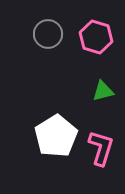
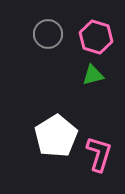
green triangle: moved 10 px left, 16 px up
pink L-shape: moved 2 px left, 6 px down
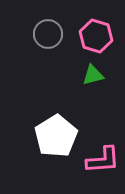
pink hexagon: moved 1 px up
pink L-shape: moved 4 px right, 6 px down; rotated 69 degrees clockwise
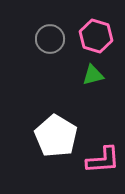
gray circle: moved 2 px right, 5 px down
white pentagon: rotated 9 degrees counterclockwise
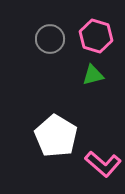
pink L-shape: moved 4 px down; rotated 45 degrees clockwise
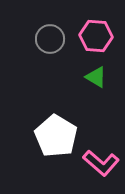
pink hexagon: rotated 12 degrees counterclockwise
green triangle: moved 3 px right, 2 px down; rotated 45 degrees clockwise
pink L-shape: moved 2 px left, 1 px up
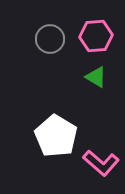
pink hexagon: rotated 8 degrees counterclockwise
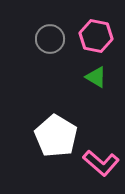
pink hexagon: rotated 16 degrees clockwise
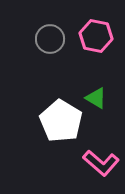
green triangle: moved 21 px down
white pentagon: moved 5 px right, 15 px up
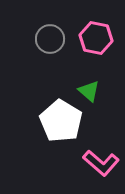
pink hexagon: moved 2 px down
green triangle: moved 7 px left, 7 px up; rotated 10 degrees clockwise
